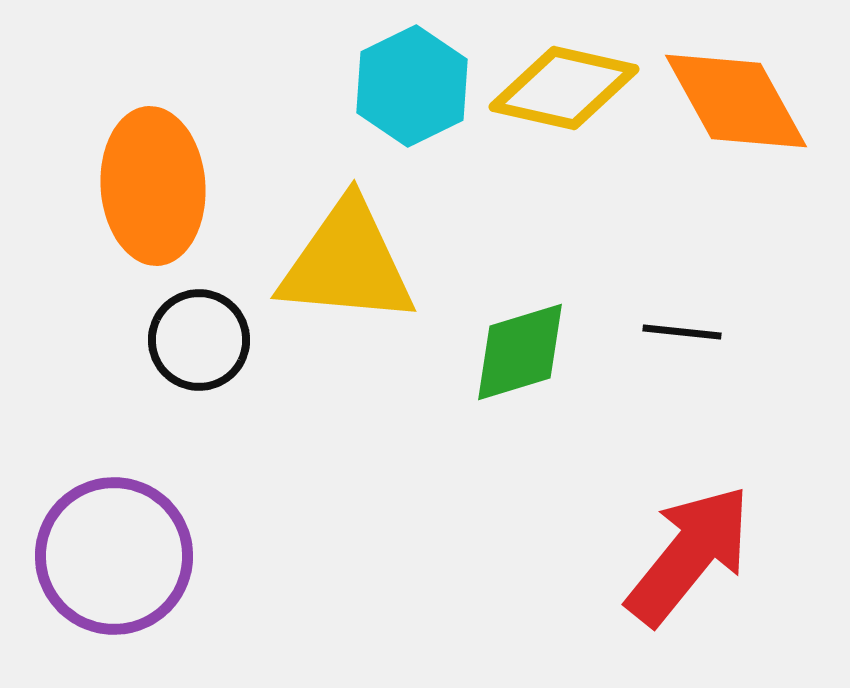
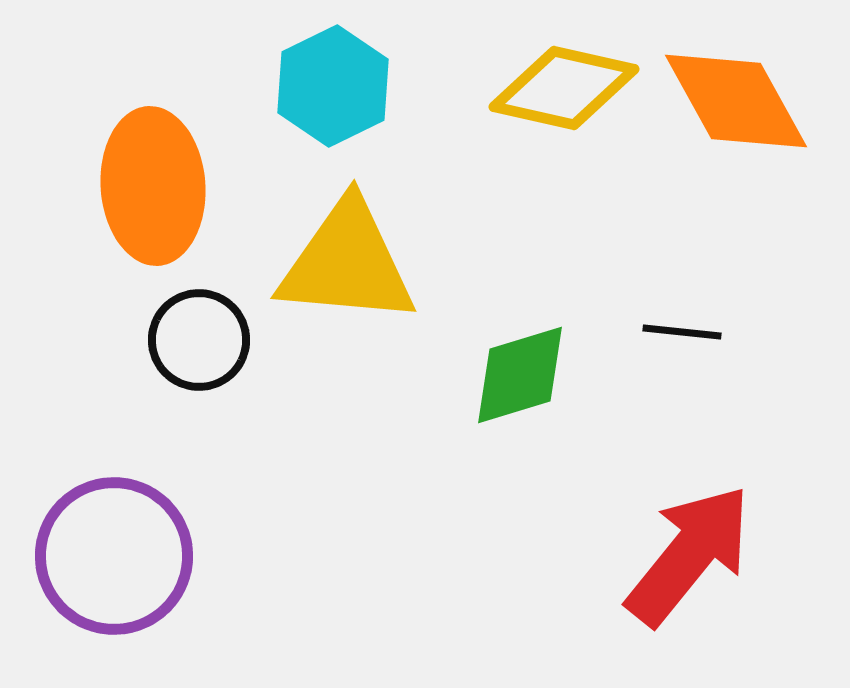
cyan hexagon: moved 79 px left
green diamond: moved 23 px down
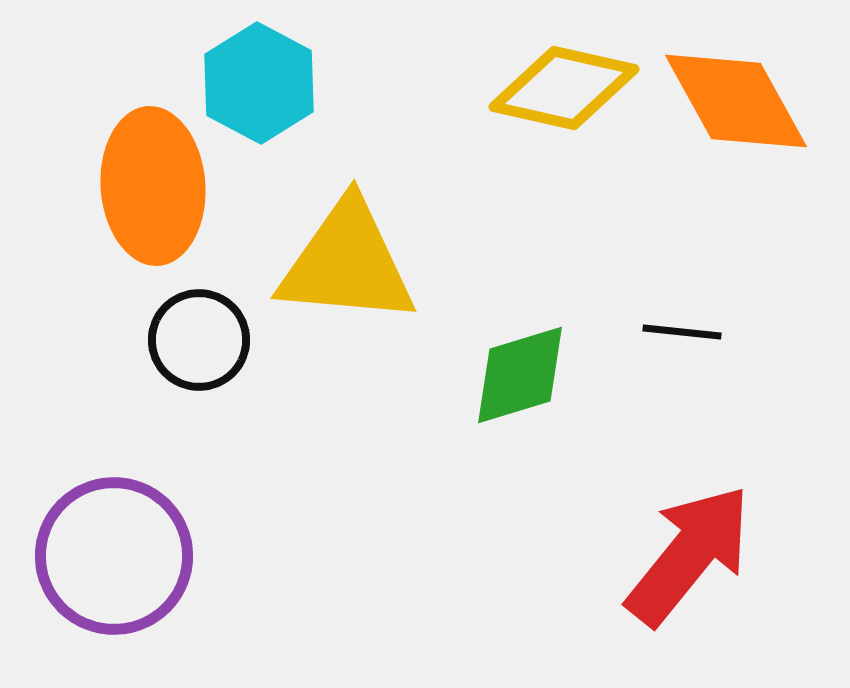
cyan hexagon: moved 74 px left, 3 px up; rotated 6 degrees counterclockwise
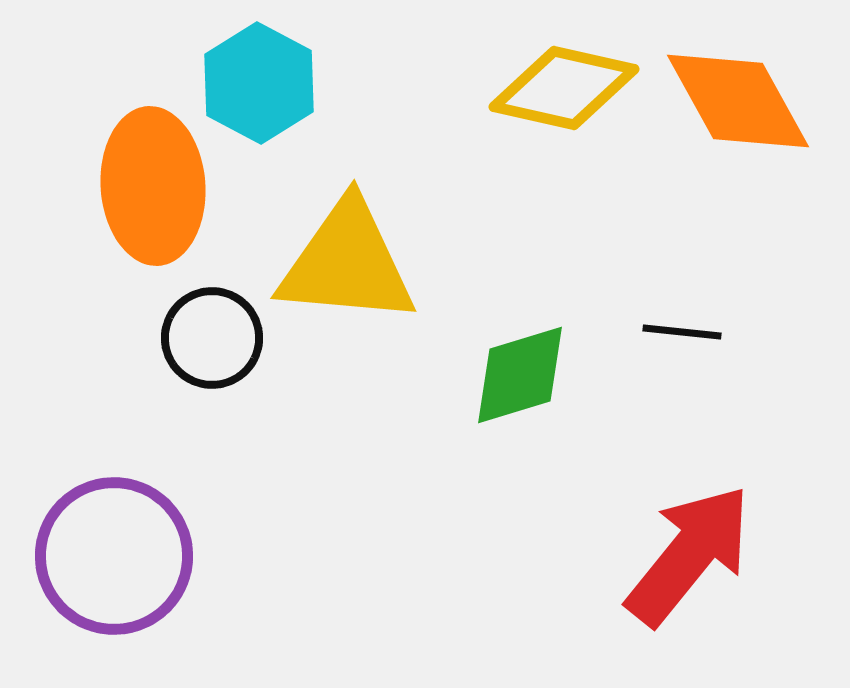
orange diamond: moved 2 px right
black circle: moved 13 px right, 2 px up
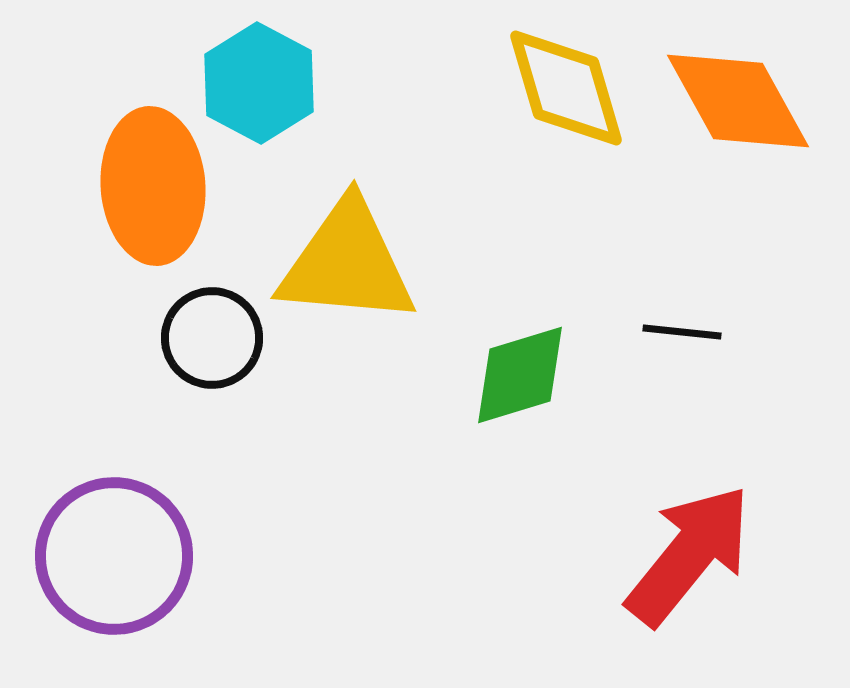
yellow diamond: moved 2 px right; rotated 61 degrees clockwise
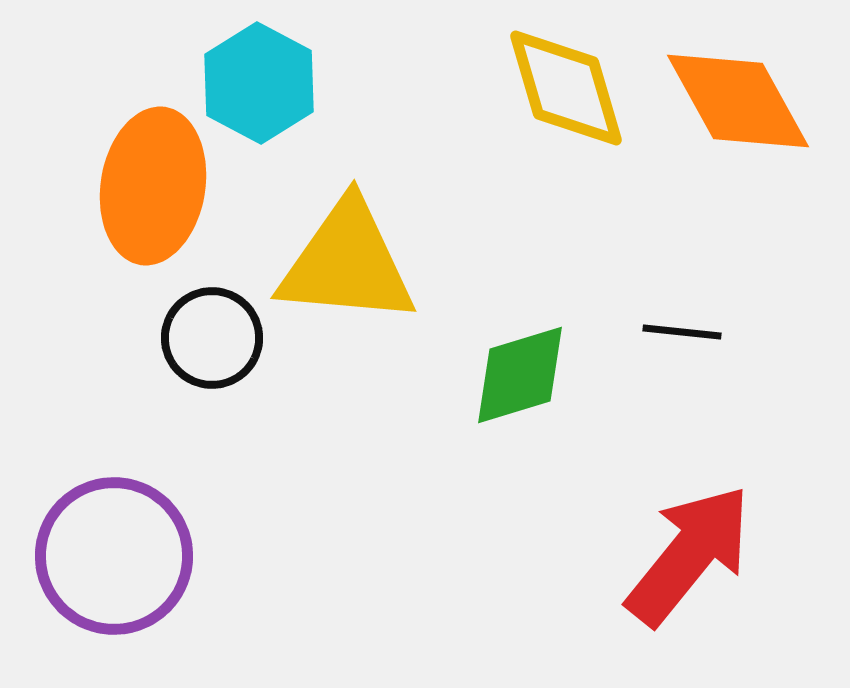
orange ellipse: rotated 13 degrees clockwise
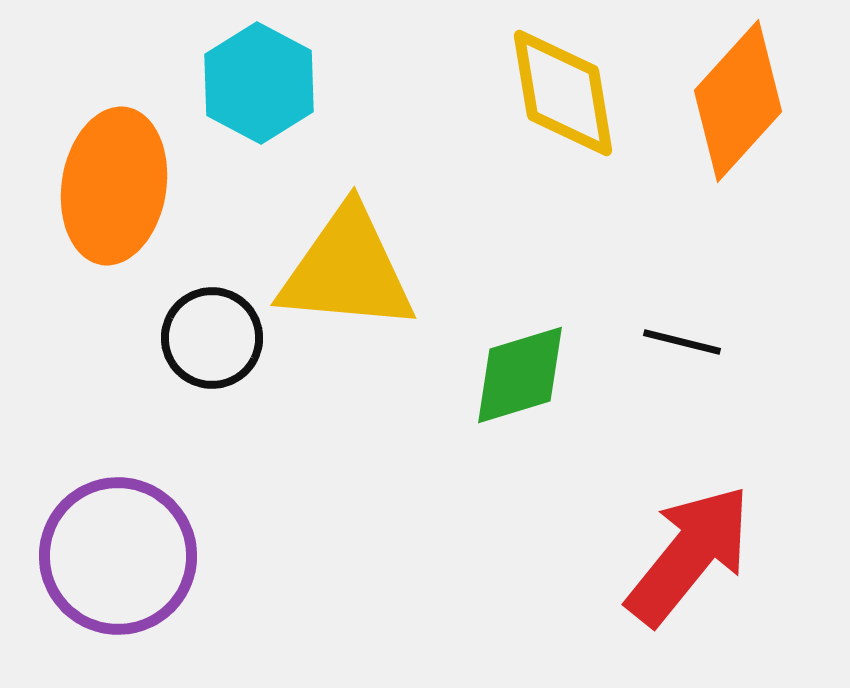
yellow diamond: moved 3 px left, 5 px down; rotated 7 degrees clockwise
orange diamond: rotated 71 degrees clockwise
orange ellipse: moved 39 px left
yellow triangle: moved 7 px down
black line: moved 10 px down; rotated 8 degrees clockwise
purple circle: moved 4 px right
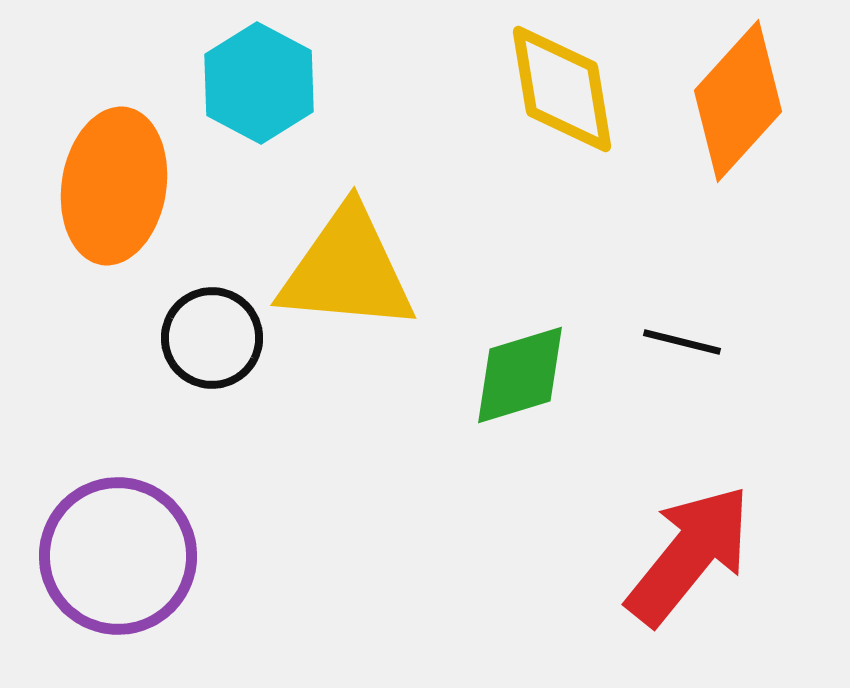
yellow diamond: moved 1 px left, 4 px up
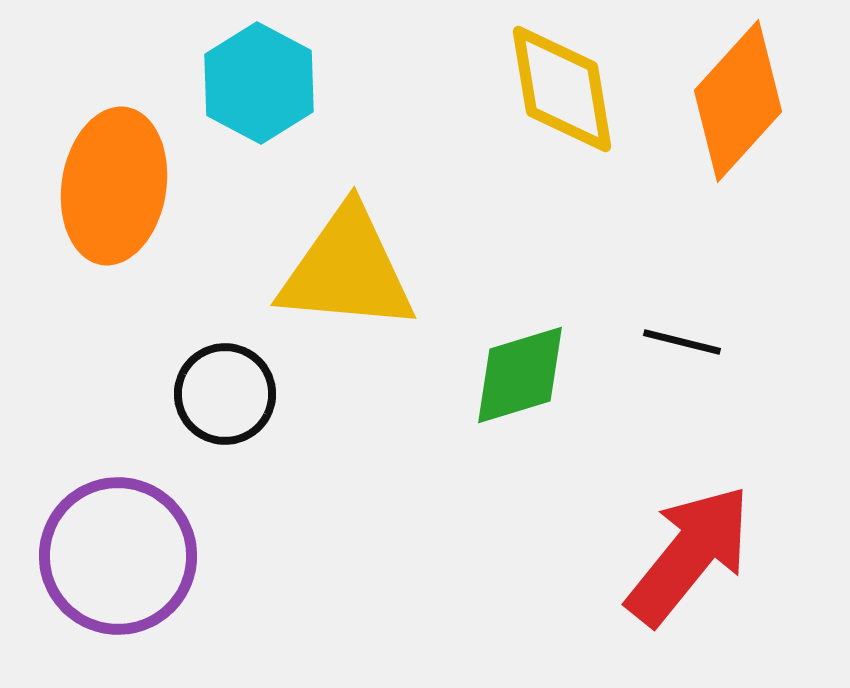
black circle: moved 13 px right, 56 px down
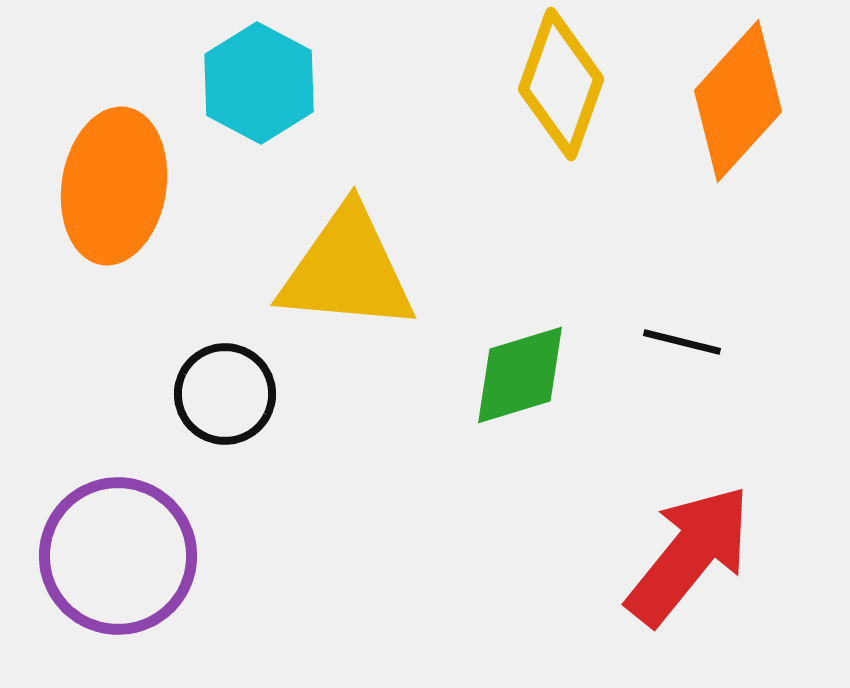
yellow diamond: moved 1 px left, 5 px up; rotated 29 degrees clockwise
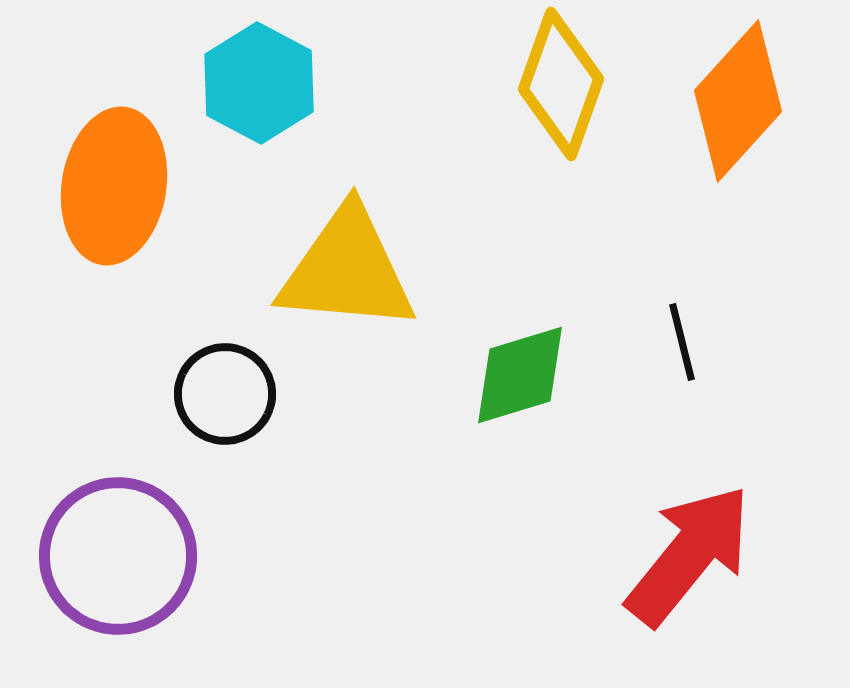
black line: rotated 62 degrees clockwise
